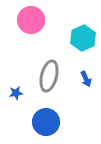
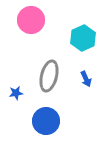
blue circle: moved 1 px up
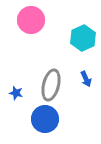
gray ellipse: moved 2 px right, 9 px down
blue star: rotated 24 degrees clockwise
blue circle: moved 1 px left, 2 px up
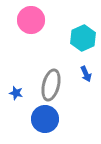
blue arrow: moved 5 px up
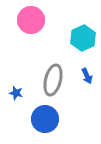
blue arrow: moved 1 px right, 2 px down
gray ellipse: moved 2 px right, 5 px up
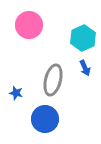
pink circle: moved 2 px left, 5 px down
blue arrow: moved 2 px left, 8 px up
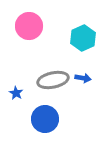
pink circle: moved 1 px down
blue arrow: moved 2 px left, 10 px down; rotated 56 degrees counterclockwise
gray ellipse: rotated 64 degrees clockwise
blue star: rotated 16 degrees clockwise
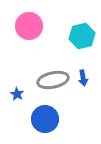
cyan hexagon: moved 1 px left, 2 px up; rotated 10 degrees clockwise
blue arrow: rotated 70 degrees clockwise
blue star: moved 1 px right, 1 px down
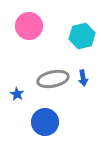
gray ellipse: moved 1 px up
blue circle: moved 3 px down
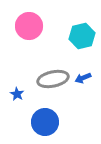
blue arrow: rotated 77 degrees clockwise
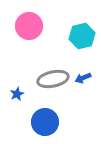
blue star: rotated 16 degrees clockwise
